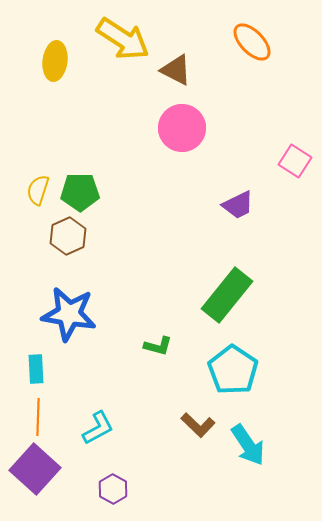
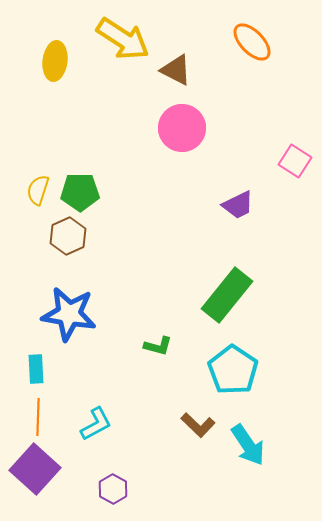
cyan L-shape: moved 2 px left, 4 px up
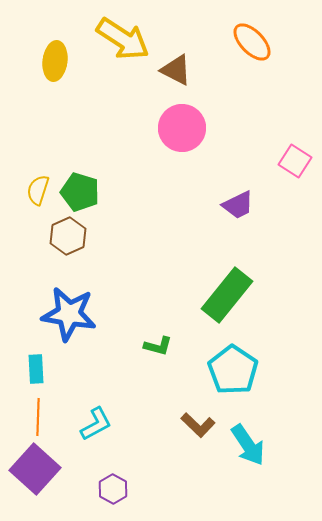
green pentagon: rotated 18 degrees clockwise
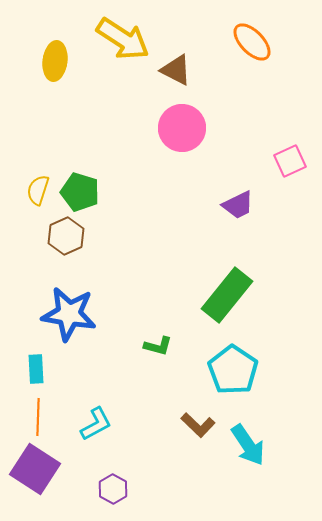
pink square: moved 5 px left; rotated 32 degrees clockwise
brown hexagon: moved 2 px left
purple square: rotated 9 degrees counterclockwise
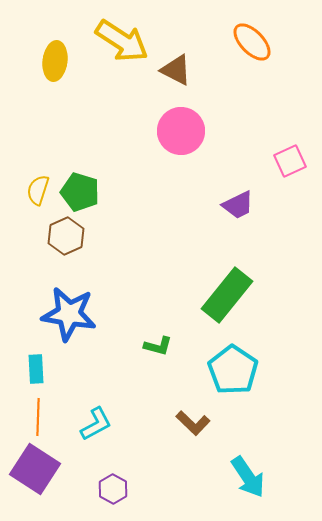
yellow arrow: moved 1 px left, 2 px down
pink circle: moved 1 px left, 3 px down
brown L-shape: moved 5 px left, 2 px up
cyan arrow: moved 32 px down
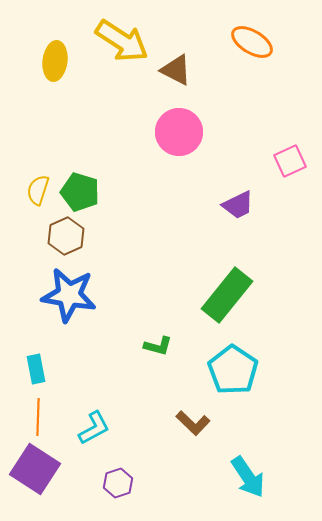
orange ellipse: rotated 15 degrees counterclockwise
pink circle: moved 2 px left, 1 px down
blue star: moved 19 px up
cyan rectangle: rotated 8 degrees counterclockwise
cyan L-shape: moved 2 px left, 4 px down
purple hexagon: moved 5 px right, 6 px up; rotated 12 degrees clockwise
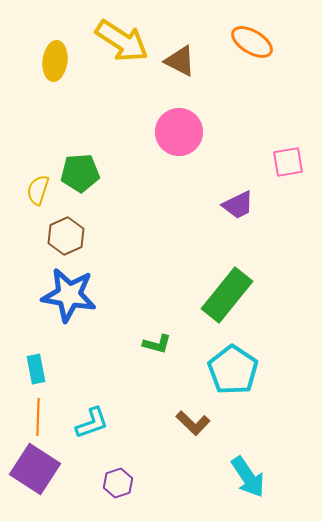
brown triangle: moved 4 px right, 9 px up
pink square: moved 2 px left, 1 px down; rotated 16 degrees clockwise
green pentagon: moved 19 px up; rotated 21 degrees counterclockwise
green L-shape: moved 1 px left, 2 px up
cyan L-shape: moved 2 px left, 5 px up; rotated 9 degrees clockwise
